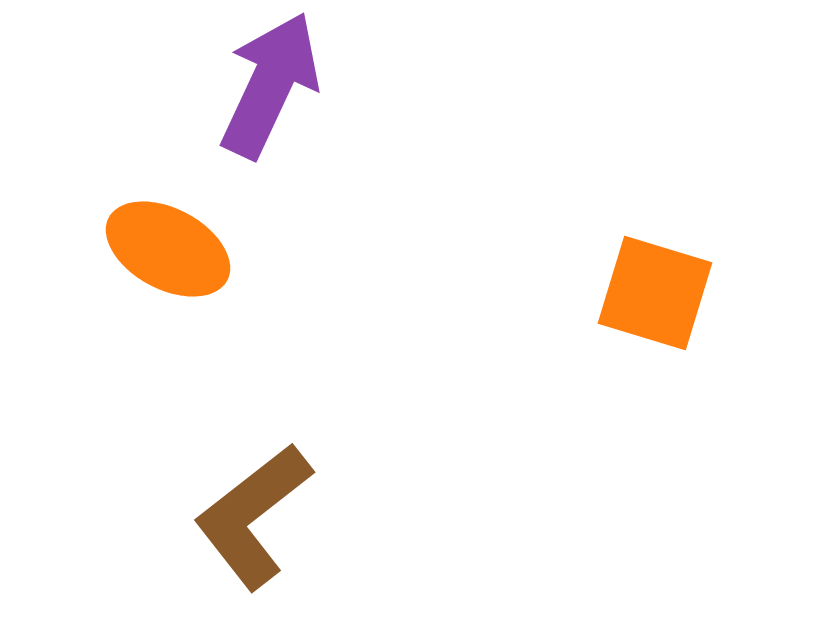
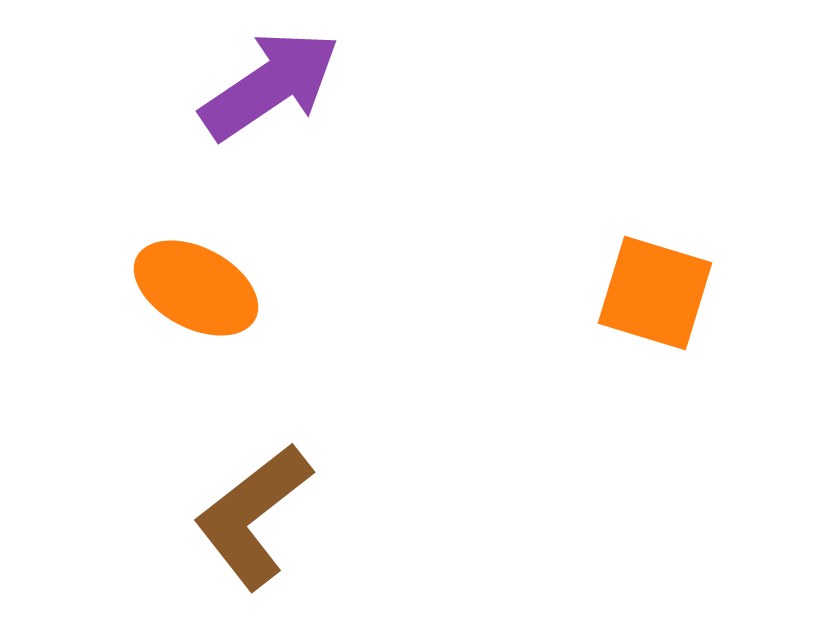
purple arrow: rotated 31 degrees clockwise
orange ellipse: moved 28 px right, 39 px down
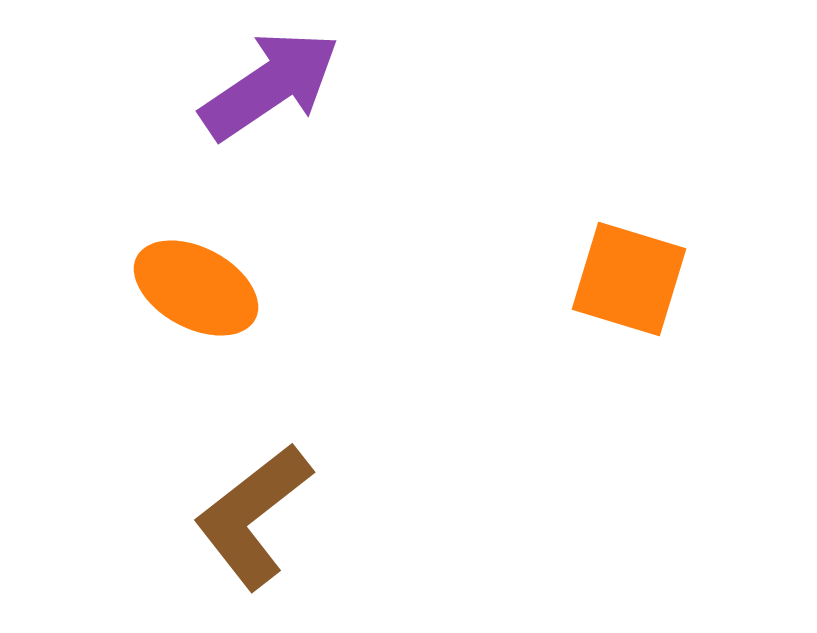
orange square: moved 26 px left, 14 px up
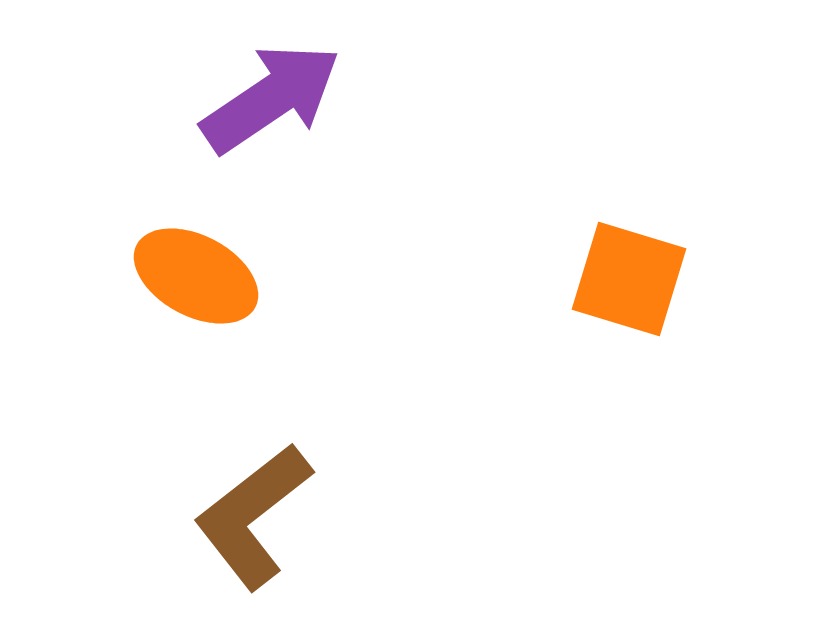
purple arrow: moved 1 px right, 13 px down
orange ellipse: moved 12 px up
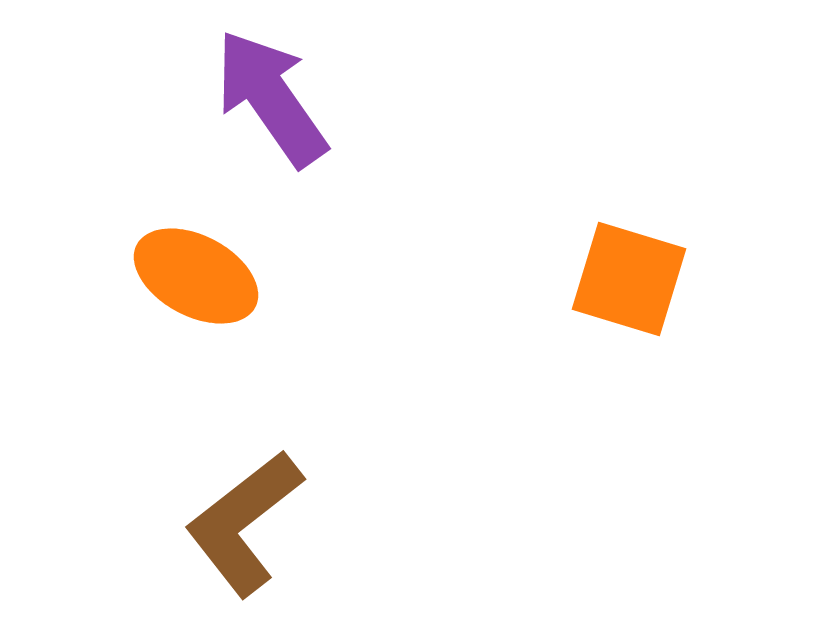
purple arrow: rotated 91 degrees counterclockwise
brown L-shape: moved 9 px left, 7 px down
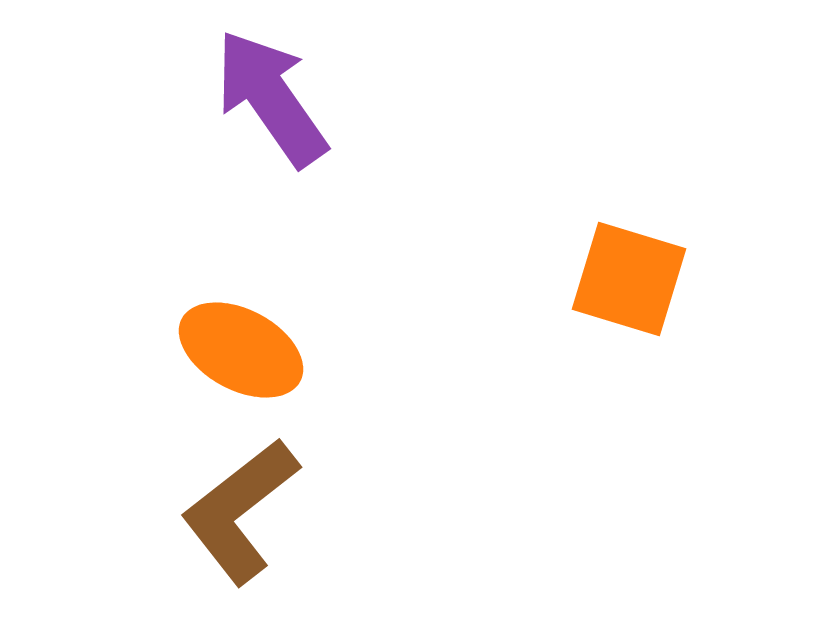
orange ellipse: moved 45 px right, 74 px down
brown L-shape: moved 4 px left, 12 px up
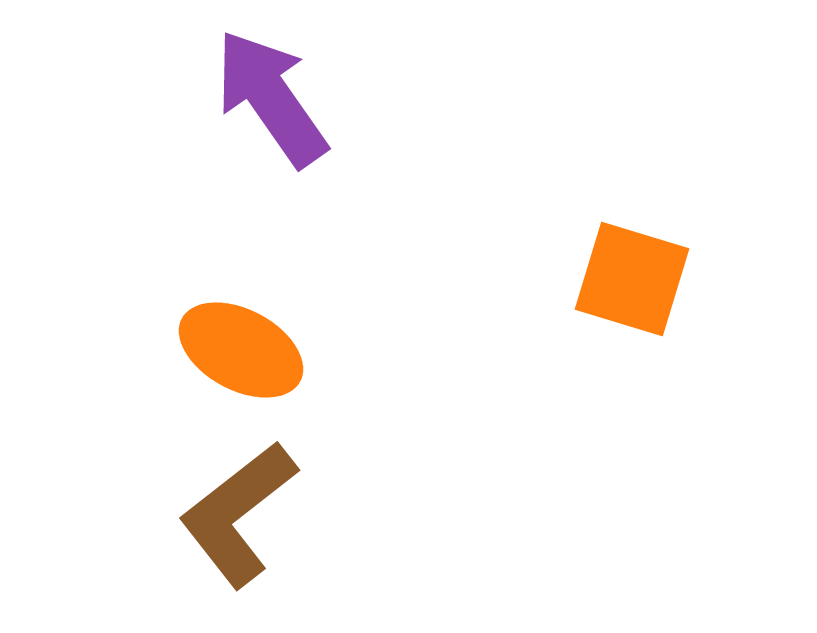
orange square: moved 3 px right
brown L-shape: moved 2 px left, 3 px down
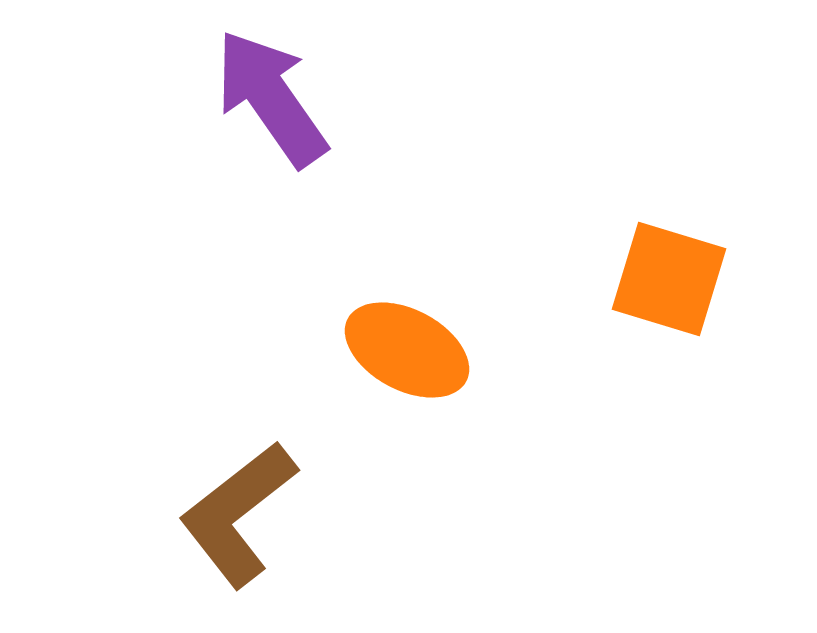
orange square: moved 37 px right
orange ellipse: moved 166 px right
